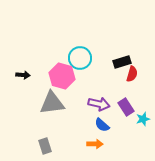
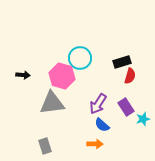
red semicircle: moved 2 px left, 2 px down
purple arrow: moved 1 px left; rotated 110 degrees clockwise
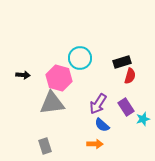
pink hexagon: moved 3 px left, 2 px down
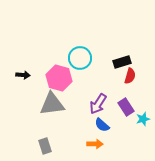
gray triangle: moved 1 px down
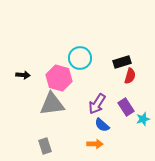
purple arrow: moved 1 px left
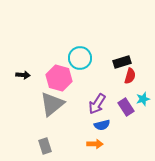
gray triangle: rotated 32 degrees counterclockwise
cyan star: moved 20 px up
blue semicircle: rotated 56 degrees counterclockwise
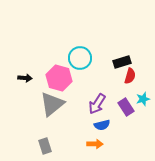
black arrow: moved 2 px right, 3 px down
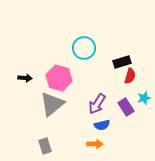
cyan circle: moved 4 px right, 10 px up
cyan star: moved 1 px right, 1 px up
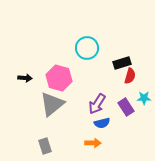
cyan circle: moved 3 px right
black rectangle: moved 1 px down
cyan star: rotated 16 degrees clockwise
blue semicircle: moved 2 px up
orange arrow: moved 2 px left, 1 px up
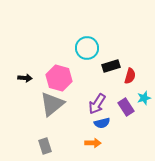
black rectangle: moved 11 px left, 3 px down
cyan star: rotated 16 degrees counterclockwise
